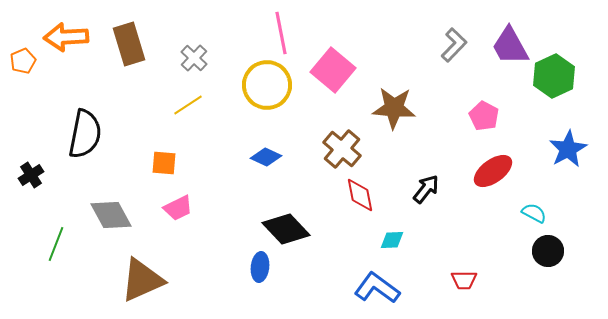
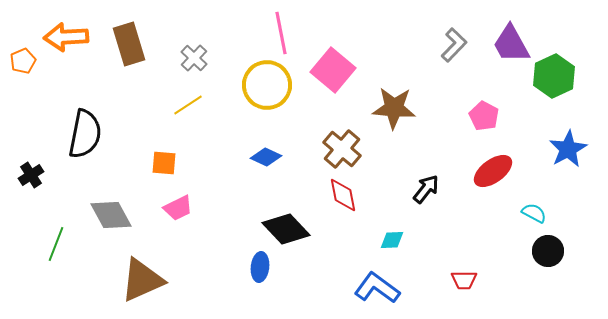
purple trapezoid: moved 1 px right, 2 px up
red diamond: moved 17 px left
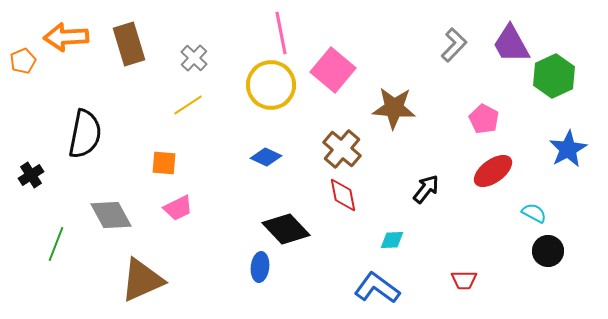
yellow circle: moved 4 px right
pink pentagon: moved 3 px down
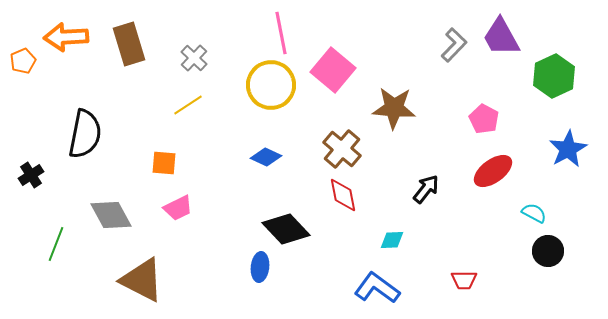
purple trapezoid: moved 10 px left, 7 px up
brown triangle: rotated 51 degrees clockwise
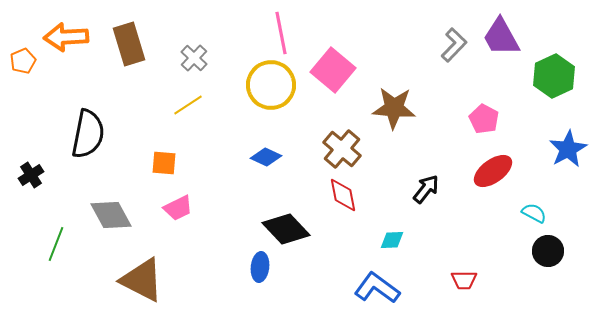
black semicircle: moved 3 px right
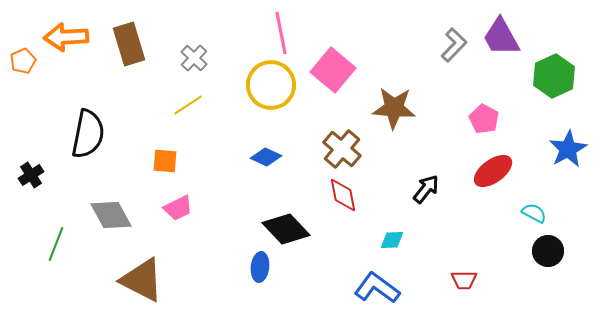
orange square: moved 1 px right, 2 px up
